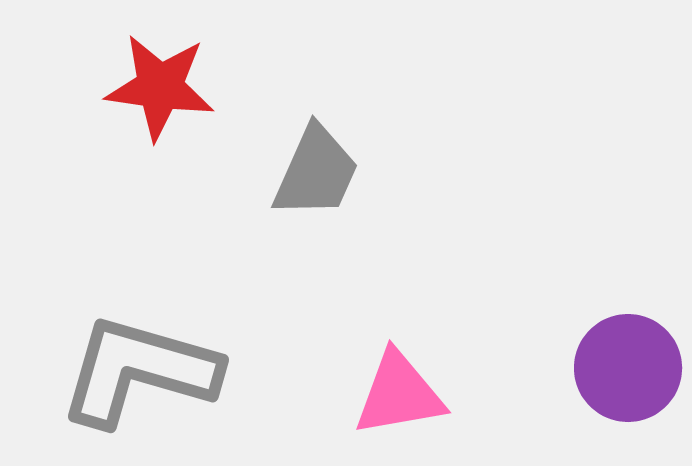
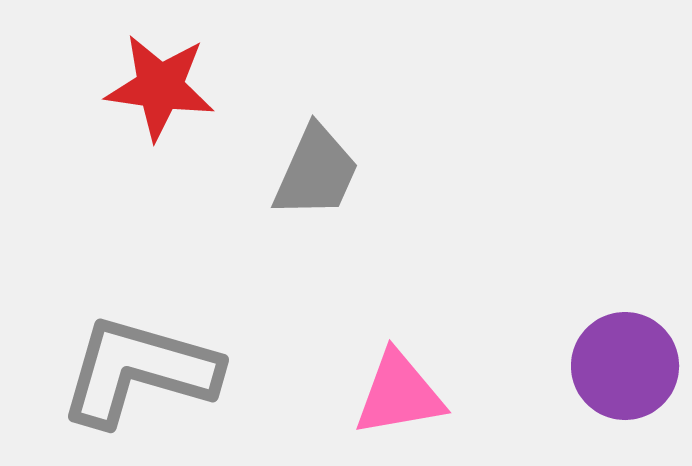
purple circle: moved 3 px left, 2 px up
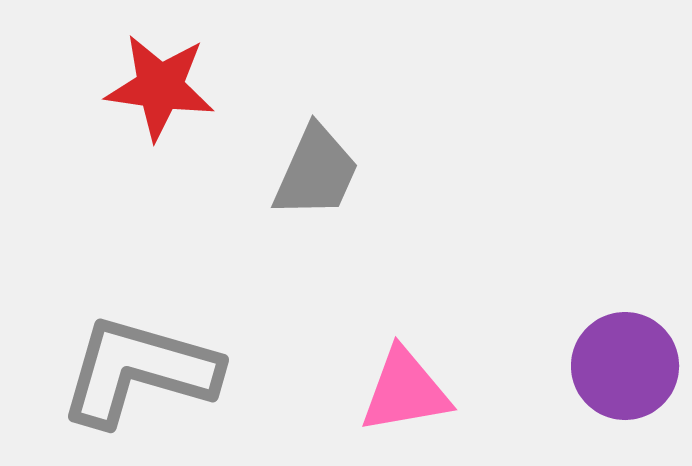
pink triangle: moved 6 px right, 3 px up
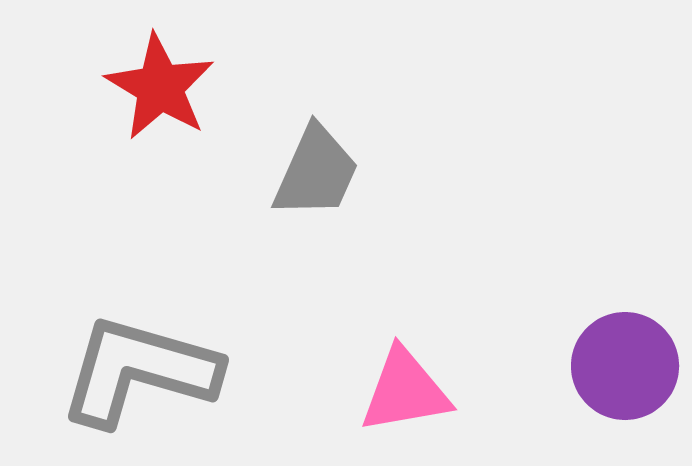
red star: rotated 23 degrees clockwise
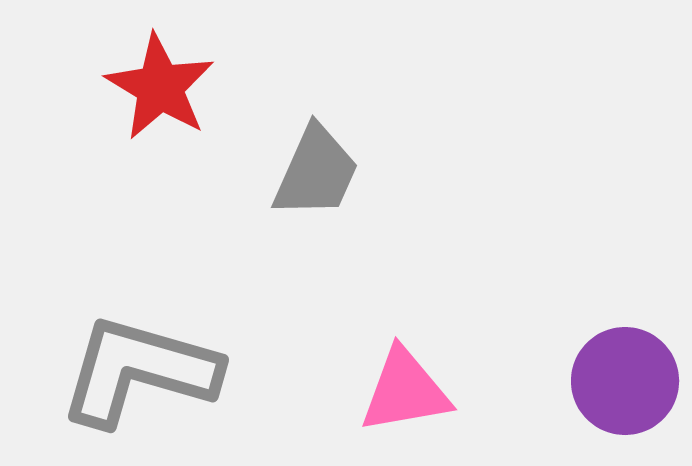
purple circle: moved 15 px down
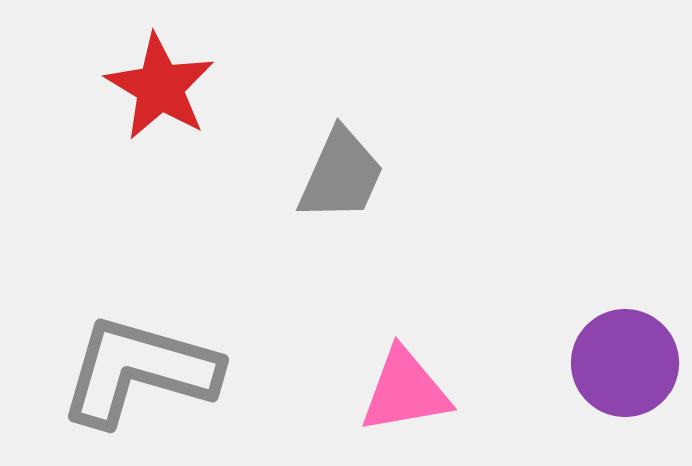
gray trapezoid: moved 25 px right, 3 px down
purple circle: moved 18 px up
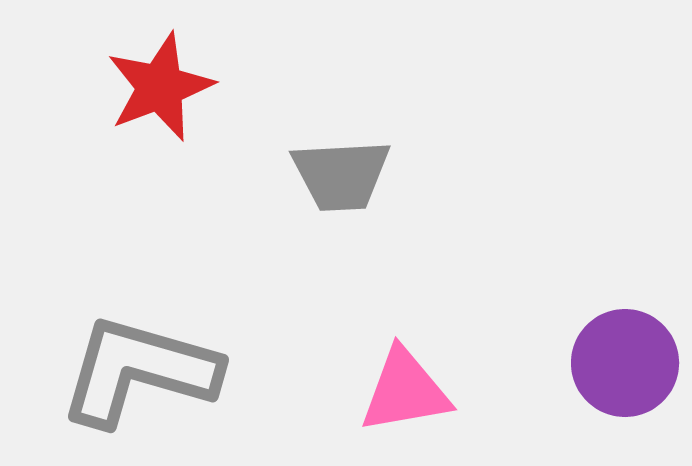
red star: rotated 20 degrees clockwise
gray trapezoid: rotated 63 degrees clockwise
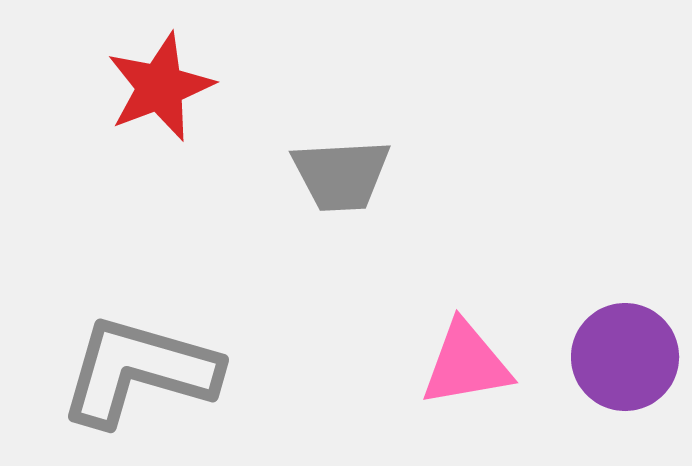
purple circle: moved 6 px up
pink triangle: moved 61 px right, 27 px up
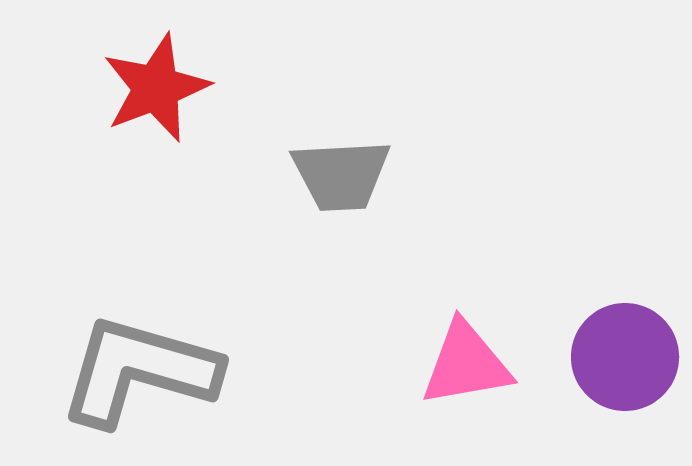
red star: moved 4 px left, 1 px down
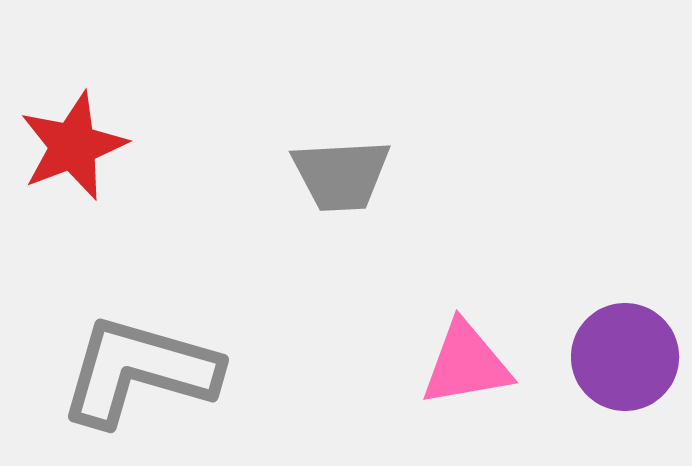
red star: moved 83 px left, 58 px down
